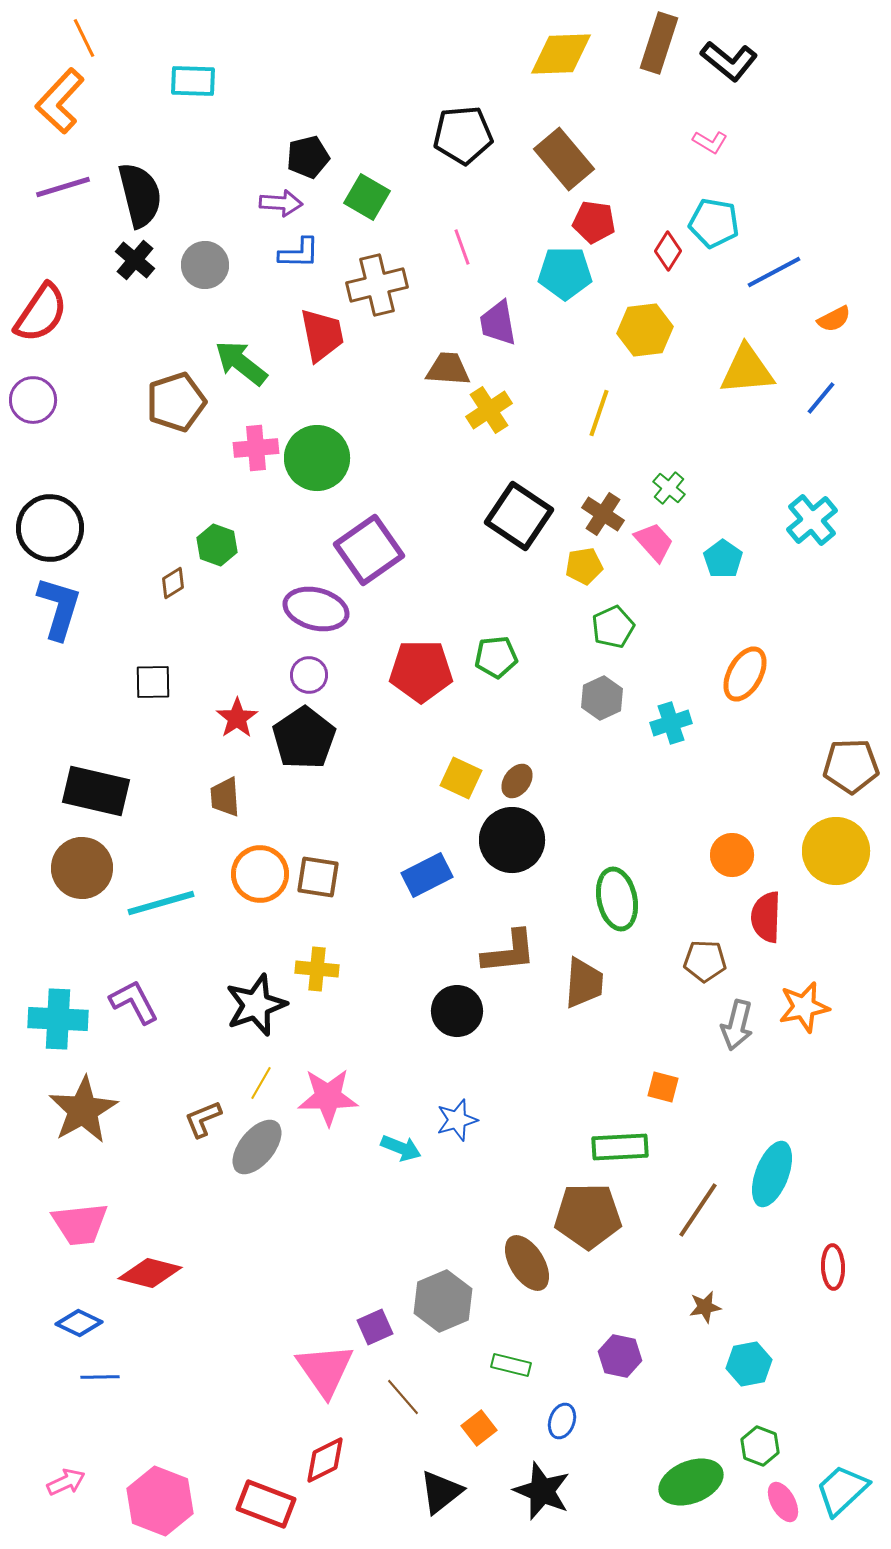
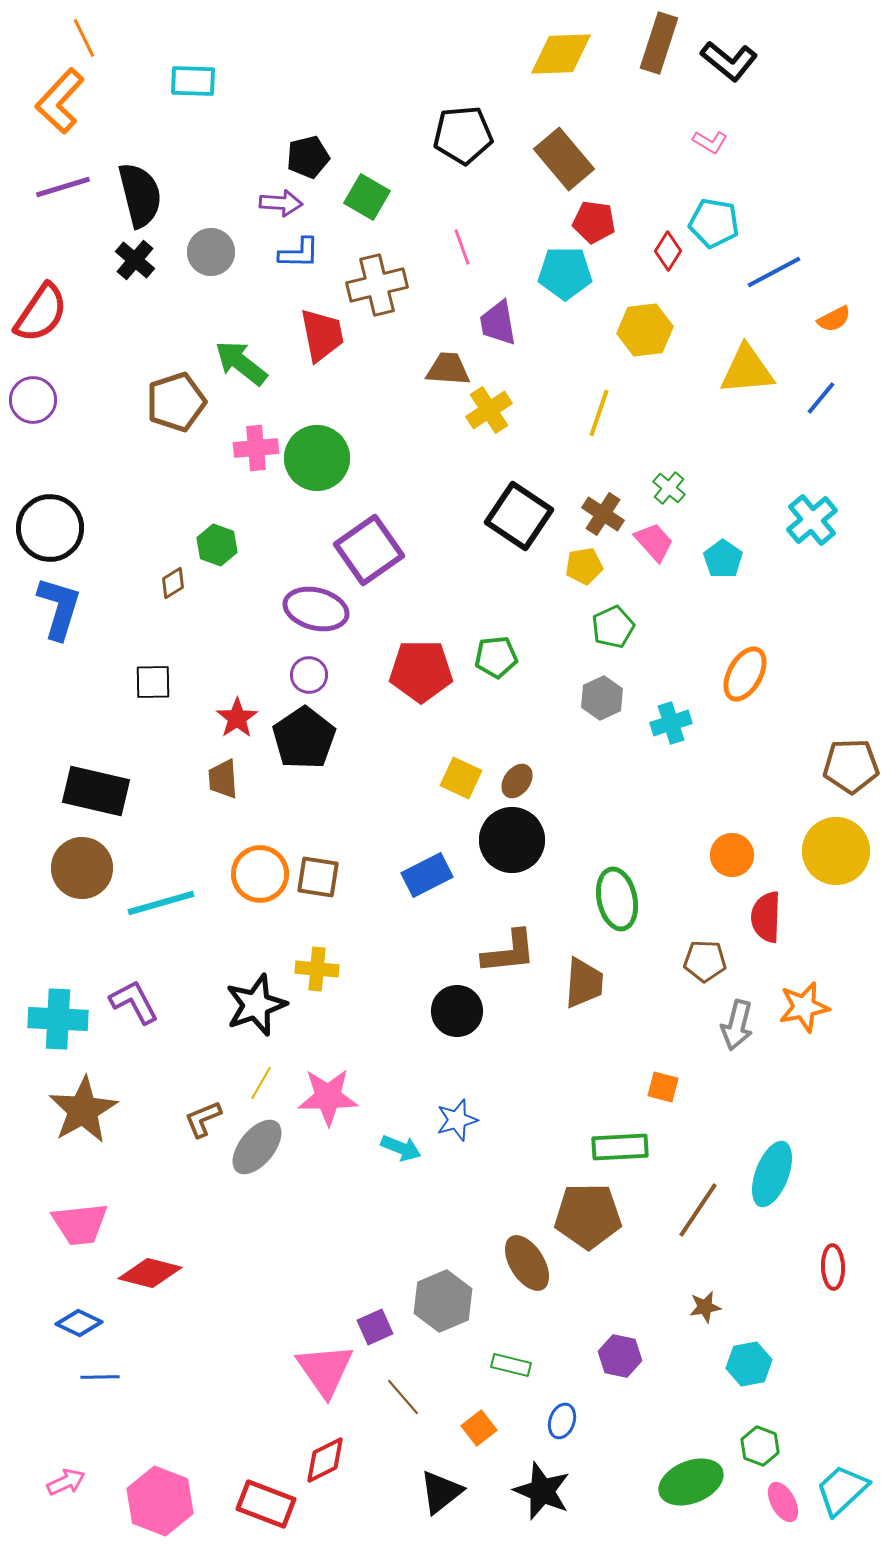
gray circle at (205, 265): moved 6 px right, 13 px up
brown trapezoid at (225, 797): moved 2 px left, 18 px up
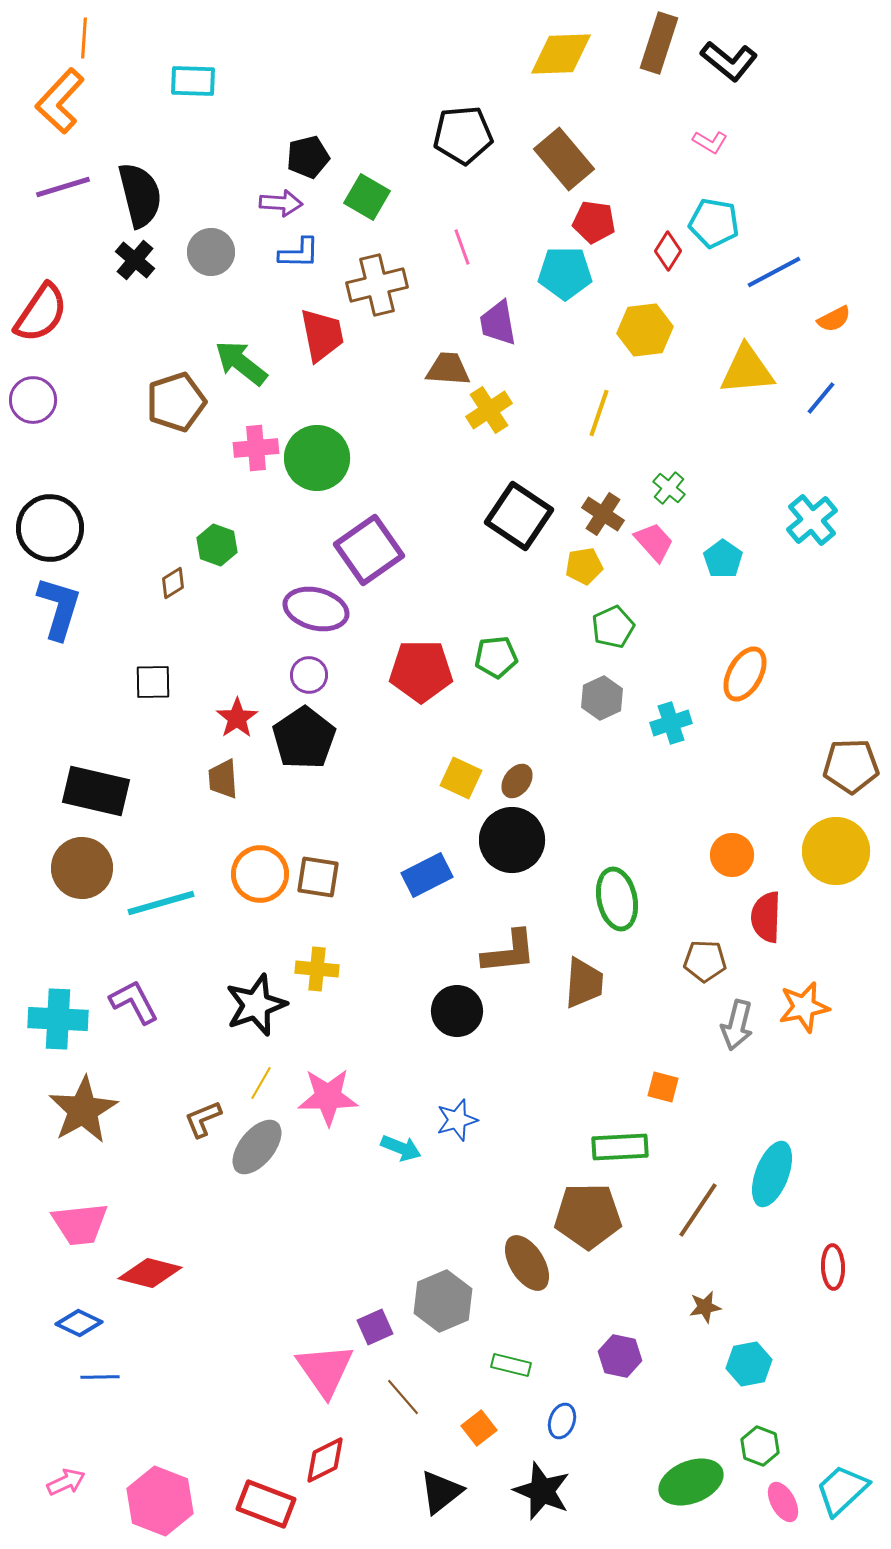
orange line at (84, 38): rotated 30 degrees clockwise
